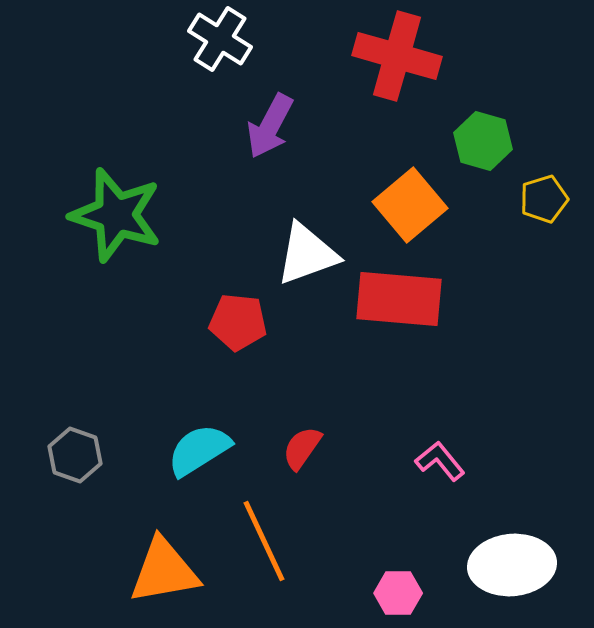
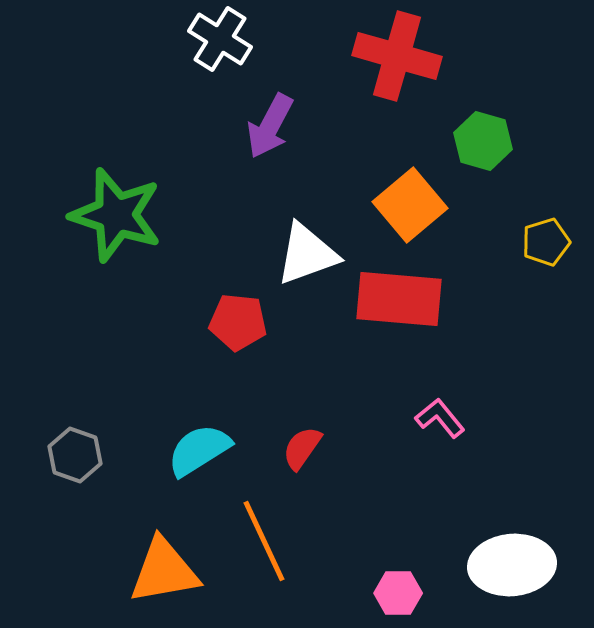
yellow pentagon: moved 2 px right, 43 px down
pink L-shape: moved 43 px up
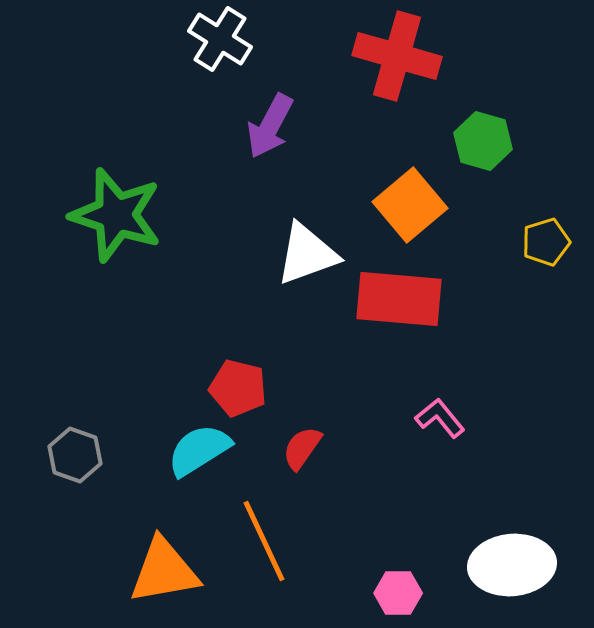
red pentagon: moved 66 px down; rotated 8 degrees clockwise
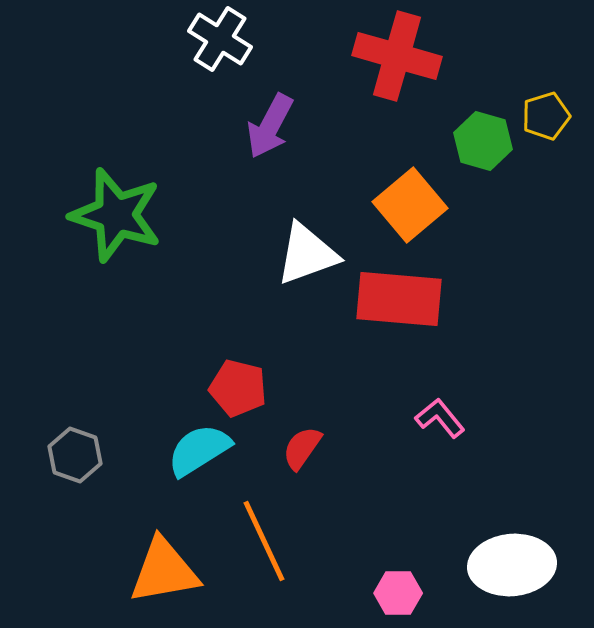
yellow pentagon: moved 126 px up
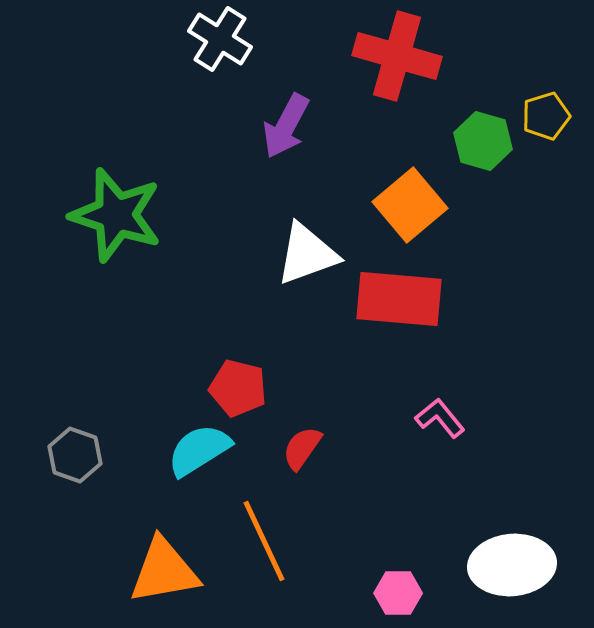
purple arrow: moved 16 px right
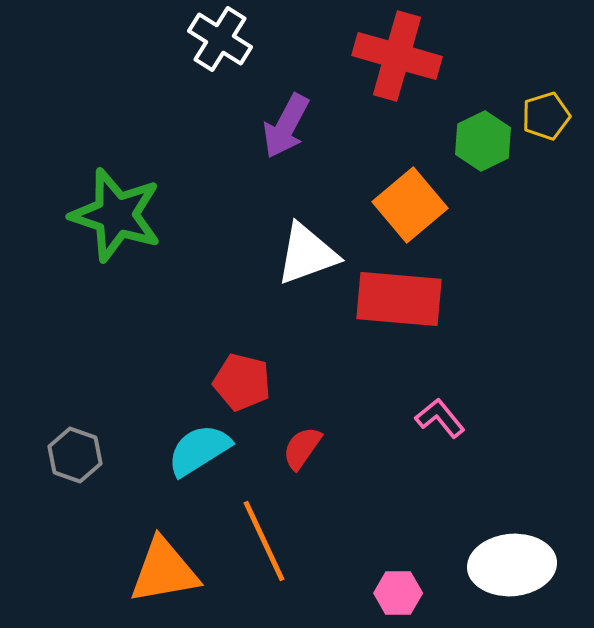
green hexagon: rotated 18 degrees clockwise
red pentagon: moved 4 px right, 6 px up
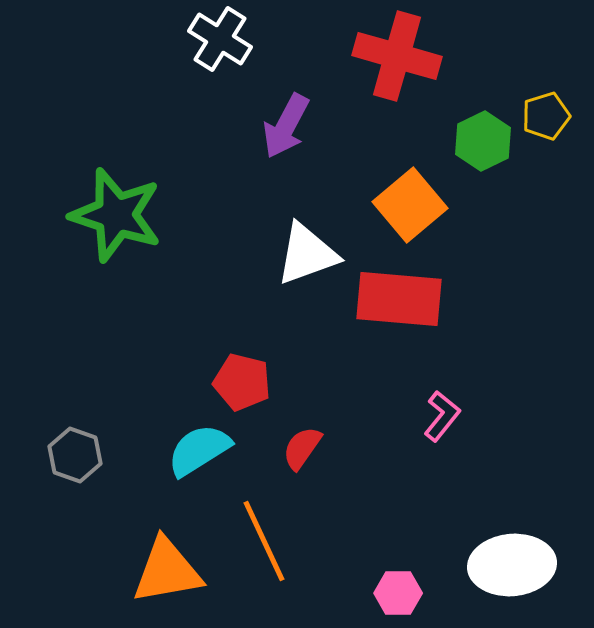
pink L-shape: moved 2 px right, 2 px up; rotated 78 degrees clockwise
orange triangle: moved 3 px right
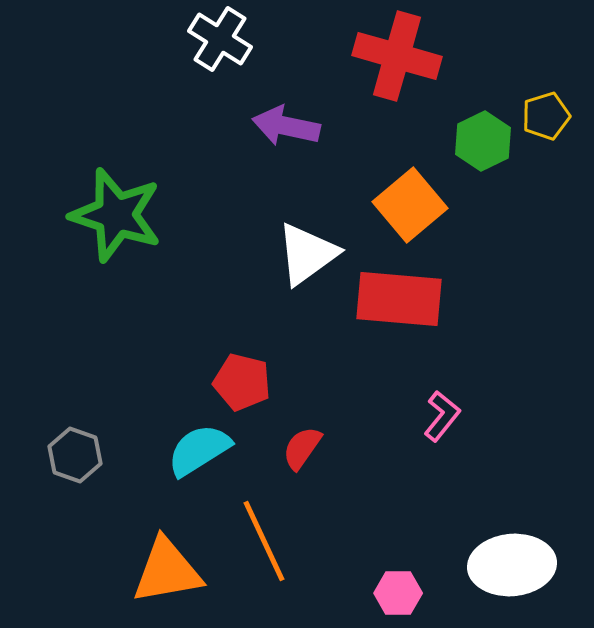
purple arrow: rotated 74 degrees clockwise
white triangle: rotated 16 degrees counterclockwise
